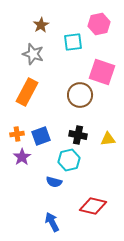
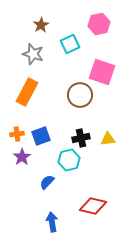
cyan square: moved 3 px left, 2 px down; rotated 18 degrees counterclockwise
black cross: moved 3 px right, 3 px down; rotated 24 degrees counterclockwise
blue semicircle: moved 7 px left; rotated 119 degrees clockwise
blue arrow: rotated 18 degrees clockwise
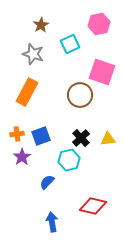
black cross: rotated 30 degrees counterclockwise
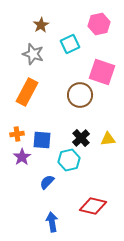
blue square: moved 1 px right, 4 px down; rotated 24 degrees clockwise
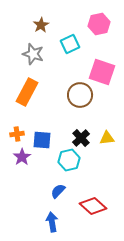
yellow triangle: moved 1 px left, 1 px up
blue semicircle: moved 11 px right, 9 px down
red diamond: rotated 28 degrees clockwise
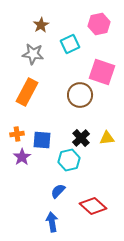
gray star: rotated 10 degrees counterclockwise
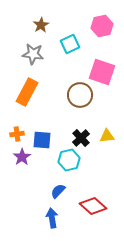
pink hexagon: moved 3 px right, 2 px down
yellow triangle: moved 2 px up
blue arrow: moved 4 px up
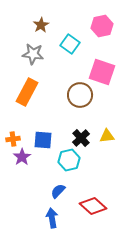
cyan square: rotated 30 degrees counterclockwise
orange cross: moved 4 px left, 5 px down
blue square: moved 1 px right
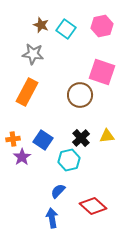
brown star: rotated 21 degrees counterclockwise
cyan square: moved 4 px left, 15 px up
blue square: rotated 30 degrees clockwise
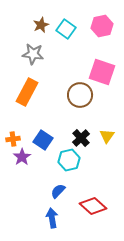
brown star: rotated 28 degrees clockwise
yellow triangle: rotated 49 degrees counterclockwise
